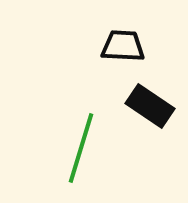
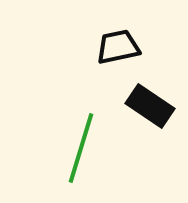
black trapezoid: moved 5 px left, 1 px down; rotated 15 degrees counterclockwise
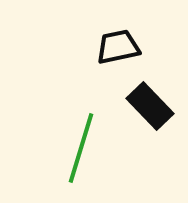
black rectangle: rotated 12 degrees clockwise
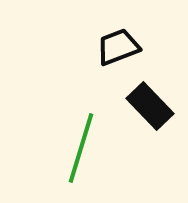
black trapezoid: rotated 9 degrees counterclockwise
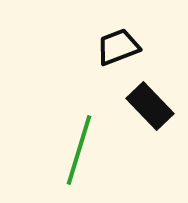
green line: moved 2 px left, 2 px down
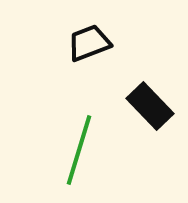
black trapezoid: moved 29 px left, 4 px up
